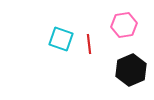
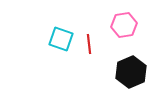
black hexagon: moved 2 px down
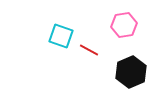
cyan square: moved 3 px up
red line: moved 6 px down; rotated 54 degrees counterclockwise
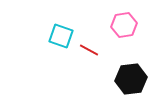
black hexagon: moved 7 px down; rotated 16 degrees clockwise
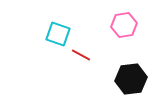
cyan square: moved 3 px left, 2 px up
red line: moved 8 px left, 5 px down
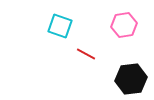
cyan square: moved 2 px right, 8 px up
red line: moved 5 px right, 1 px up
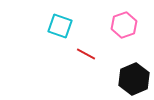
pink hexagon: rotated 10 degrees counterclockwise
black hexagon: moved 3 px right; rotated 16 degrees counterclockwise
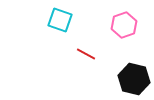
cyan square: moved 6 px up
black hexagon: rotated 24 degrees counterclockwise
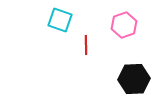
red line: moved 9 px up; rotated 60 degrees clockwise
black hexagon: rotated 16 degrees counterclockwise
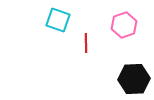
cyan square: moved 2 px left
red line: moved 2 px up
